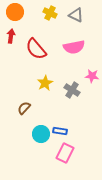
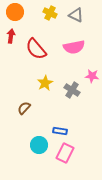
cyan circle: moved 2 px left, 11 px down
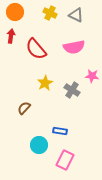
pink rectangle: moved 7 px down
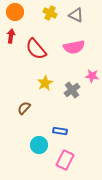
gray cross: rotated 21 degrees clockwise
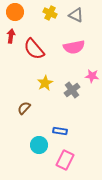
red semicircle: moved 2 px left
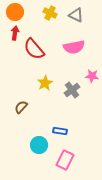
red arrow: moved 4 px right, 3 px up
brown semicircle: moved 3 px left, 1 px up
